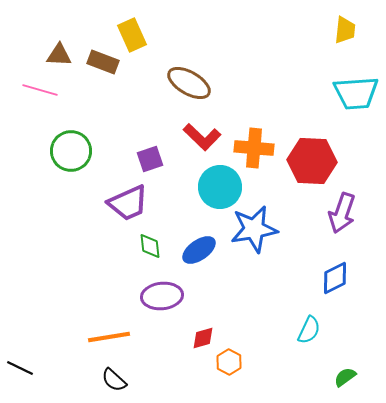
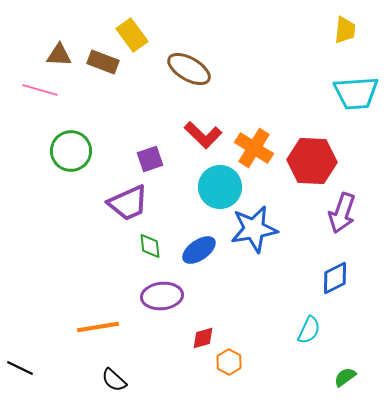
yellow rectangle: rotated 12 degrees counterclockwise
brown ellipse: moved 14 px up
red L-shape: moved 1 px right, 2 px up
orange cross: rotated 27 degrees clockwise
orange line: moved 11 px left, 10 px up
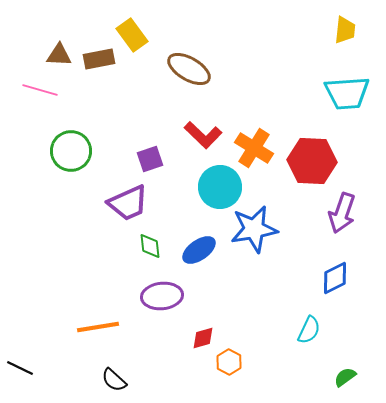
brown rectangle: moved 4 px left, 3 px up; rotated 32 degrees counterclockwise
cyan trapezoid: moved 9 px left
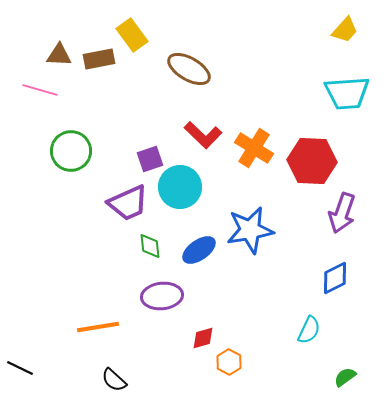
yellow trapezoid: rotated 36 degrees clockwise
cyan circle: moved 40 px left
blue star: moved 4 px left, 1 px down
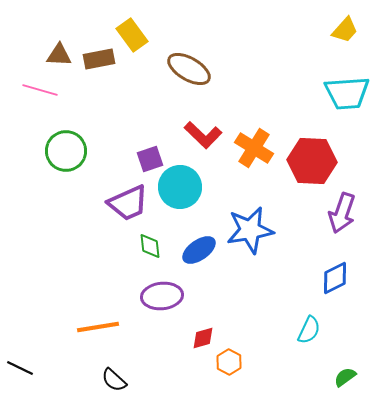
green circle: moved 5 px left
